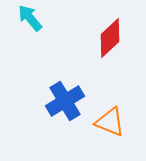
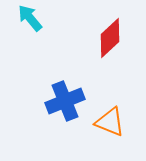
blue cross: rotated 9 degrees clockwise
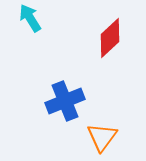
cyan arrow: rotated 8 degrees clockwise
orange triangle: moved 8 px left, 15 px down; rotated 44 degrees clockwise
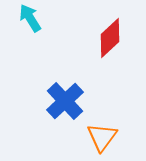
blue cross: rotated 21 degrees counterclockwise
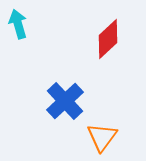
cyan arrow: moved 12 px left, 6 px down; rotated 16 degrees clockwise
red diamond: moved 2 px left, 1 px down
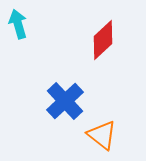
red diamond: moved 5 px left, 1 px down
orange triangle: moved 2 px up; rotated 28 degrees counterclockwise
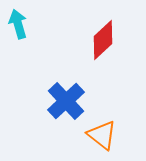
blue cross: moved 1 px right
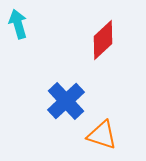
orange triangle: rotated 20 degrees counterclockwise
